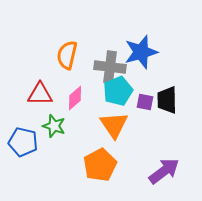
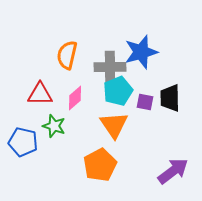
gray cross: rotated 8 degrees counterclockwise
black trapezoid: moved 3 px right, 2 px up
purple arrow: moved 9 px right
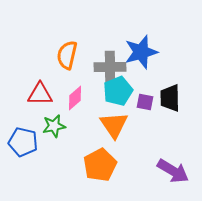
green star: rotated 30 degrees counterclockwise
purple arrow: rotated 68 degrees clockwise
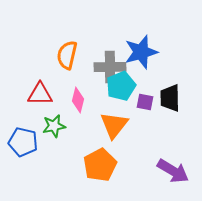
cyan pentagon: moved 3 px right, 5 px up
pink diamond: moved 3 px right, 2 px down; rotated 35 degrees counterclockwise
orange triangle: rotated 12 degrees clockwise
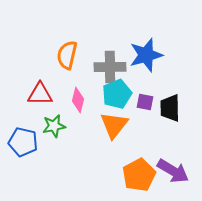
blue star: moved 5 px right, 3 px down
cyan pentagon: moved 4 px left, 8 px down
black trapezoid: moved 10 px down
orange pentagon: moved 39 px right, 10 px down
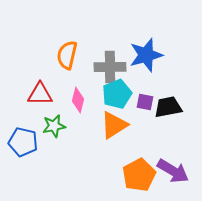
black trapezoid: moved 2 px left, 1 px up; rotated 80 degrees clockwise
orange triangle: rotated 20 degrees clockwise
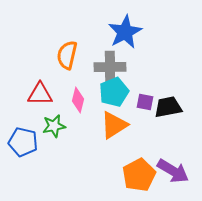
blue star: moved 21 px left, 23 px up; rotated 12 degrees counterclockwise
cyan pentagon: moved 3 px left, 2 px up
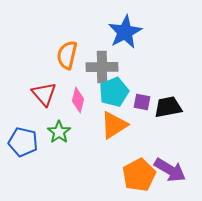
gray cross: moved 8 px left
red triangle: moved 4 px right; rotated 48 degrees clockwise
purple square: moved 3 px left
green star: moved 5 px right, 6 px down; rotated 25 degrees counterclockwise
purple arrow: moved 3 px left, 1 px up
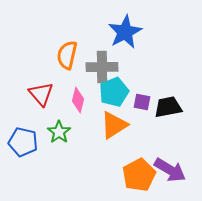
red triangle: moved 3 px left
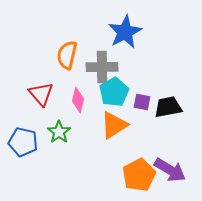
cyan pentagon: rotated 8 degrees counterclockwise
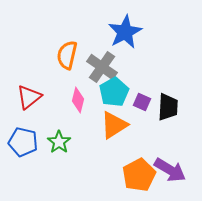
gray cross: rotated 36 degrees clockwise
red triangle: moved 12 px left, 3 px down; rotated 32 degrees clockwise
purple square: rotated 12 degrees clockwise
black trapezoid: rotated 104 degrees clockwise
green star: moved 10 px down
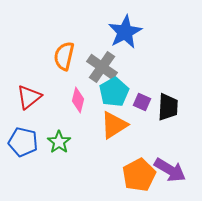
orange semicircle: moved 3 px left, 1 px down
